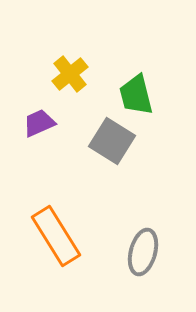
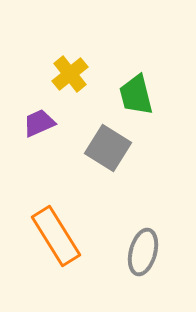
gray square: moved 4 px left, 7 px down
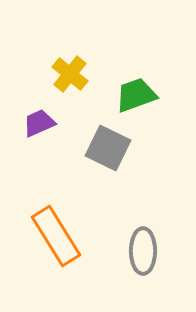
yellow cross: rotated 12 degrees counterclockwise
green trapezoid: rotated 84 degrees clockwise
gray square: rotated 6 degrees counterclockwise
gray ellipse: moved 1 px up; rotated 15 degrees counterclockwise
